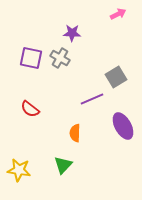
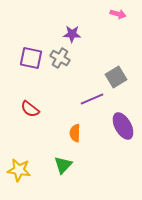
pink arrow: rotated 42 degrees clockwise
purple star: moved 1 px down
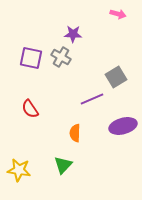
purple star: moved 1 px right
gray cross: moved 1 px right, 1 px up
red semicircle: rotated 18 degrees clockwise
purple ellipse: rotated 76 degrees counterclockwise
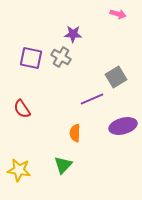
red semicircle: moved 8 px left
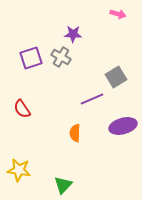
purple square: rotated 30 degrees counterclockwise
green triangle: moved 20 px down
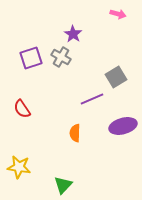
purple star: rotated 30 degrees clockwise
yellow star: moved 3 px up
